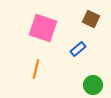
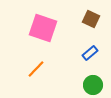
blue rectangle: moved 12 px right, 4 px down
orange line: rotated 30 degrees clockwise
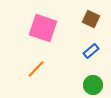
blue rectangle: moved 1 px right, 2 px up
